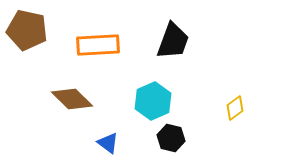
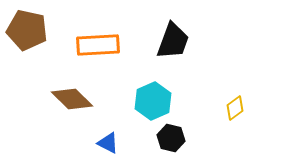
blue triangle: rotated 10 degrees counterclockwise
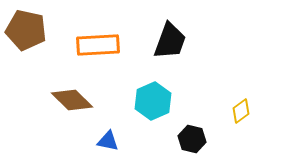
brown pentagon: moved 1 px left
black trapezoid: moved 3 px left
brown diamond: moved 1 px down
yellow diamond: moved 6 px right, 3 px down
black hexagon: moved 21 px right, 1 px down
blue triangle: moved 2 px up; rotated 15 degrees counterclockwise
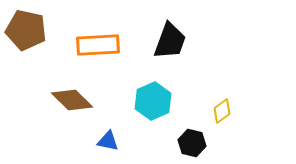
yellow diamond: moved 19 px left
black hexagon: moved 4 px down
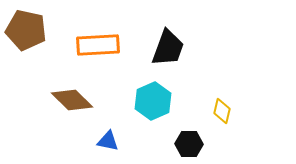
black trapezoid: moved 2 px left, 7 px down
yellow diamond: rotated 40 degrees counterclockwise
black hexagon: moved 3 px left, 1 px down; rotated 12 degrees counterclockwise
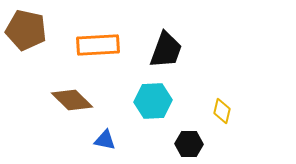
black trapezoid: moved 2 px left, 2 px down
cyan hexagon: rotated 21 degrees clockwise
blue triangle: moved 3 px left, 1 px up
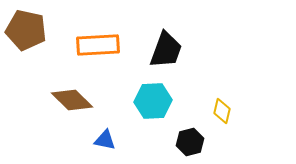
black hexagon: moved 1 px right, 2 px up; rotated 16 degrees counterclockwise
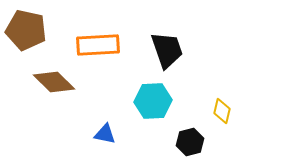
black trapezoid: moved 1 px right; rotated 39 degrees counterclockwise
brown diamond: moved 18 px left, 18 px up
blue triangle: moved 6 px up
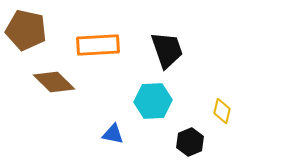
blue triangle: moved 8 px right
black hexagon: rotated 8 degrees counterclockwise
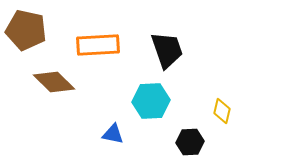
cyan hexagon: moved 2 px left
black hexagon: rotated 20 degrees clockwise
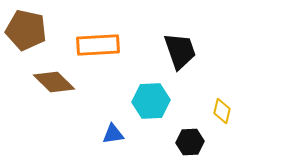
black trapezoid: moved 13 px right, 1 px down
blue triangle: rotated 20 degrees counterclockwise
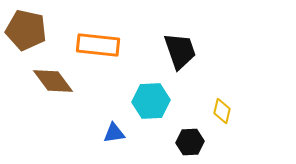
orange rectangle: rotated 9 degrees clockwise
brown diamond: moved 1 px left, 1 px up; rotated 9 degrees clockwise
blue triangle: moved 1 px right, 1 px up
